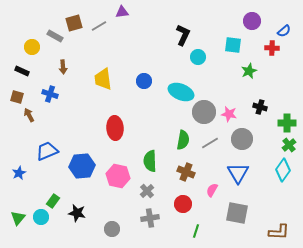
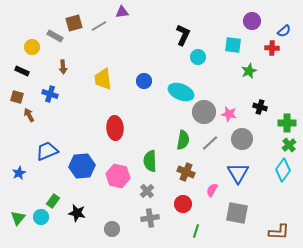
gray line at (210, 143): rotated 12 degrees counterclockwise
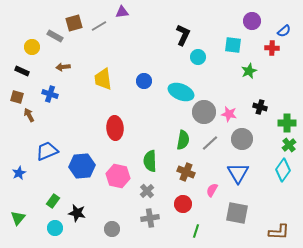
brown arrow at (63, 67): rotated 88 degrees clockwise
cyan circle at (41, 217): moved 14 px right, 11 px down
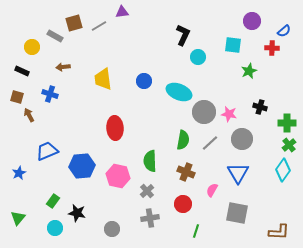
cyan ellipse at (181, 92): moved 2 px left
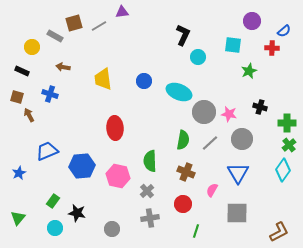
brown arrow at (63, 67): rotated 16 degrees clockwise
gray square at (237, 213): rotated 10 degrees counterclockwise
brown L-shape at (279, 232): rotated 30 degrees counterclockwise
